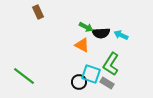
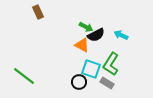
black semicircle: moved 5 px left, 2 px down; rotated 24 degrees counterclockwise
cyan square: moved 5 px up
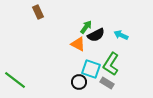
green arrow: rotated 80 degrees counterclockwise
orange triangle: moved 4 px left, 1 px up
green line: moved 9 px left, 4 px down
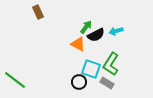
cyan arrow: moved 5 px left, 4 px up; rotated 40 degrees counterclockwise
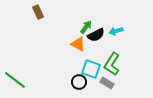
green L-shape: moved 1 px right
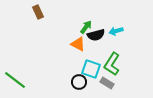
black semicircle: rotated 12 degrees clockwise
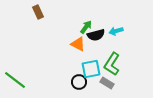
cyan square: rotated 30 degrees counterclockwise
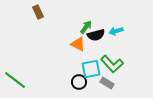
green L-shape: rotated 75 degrees counterclockwise
